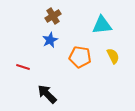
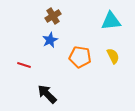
cyan triangle: moved 9 px right, 4 px up
red line: moved 1 px right, 2 px up
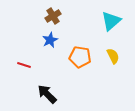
cyan triangle: rotated 35 degrees counterclockwise
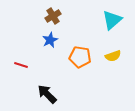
cyan triangle: moved 1 px right, 1 px up
yellow semicircle: rotated 98 degrees clockwise
red line: moved 3 px left
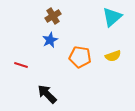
cyan triangle: moved 3 px up
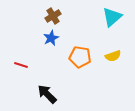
blue star: moved 1 px right, 2 px up
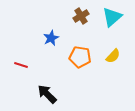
brown cross: moved 28 px right
yellow semicircle: rotated 28 degrees counterclockwise
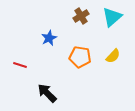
blue star: moved 2 px left
red line: moved 1 px left
black arrow: moved 1 px up
